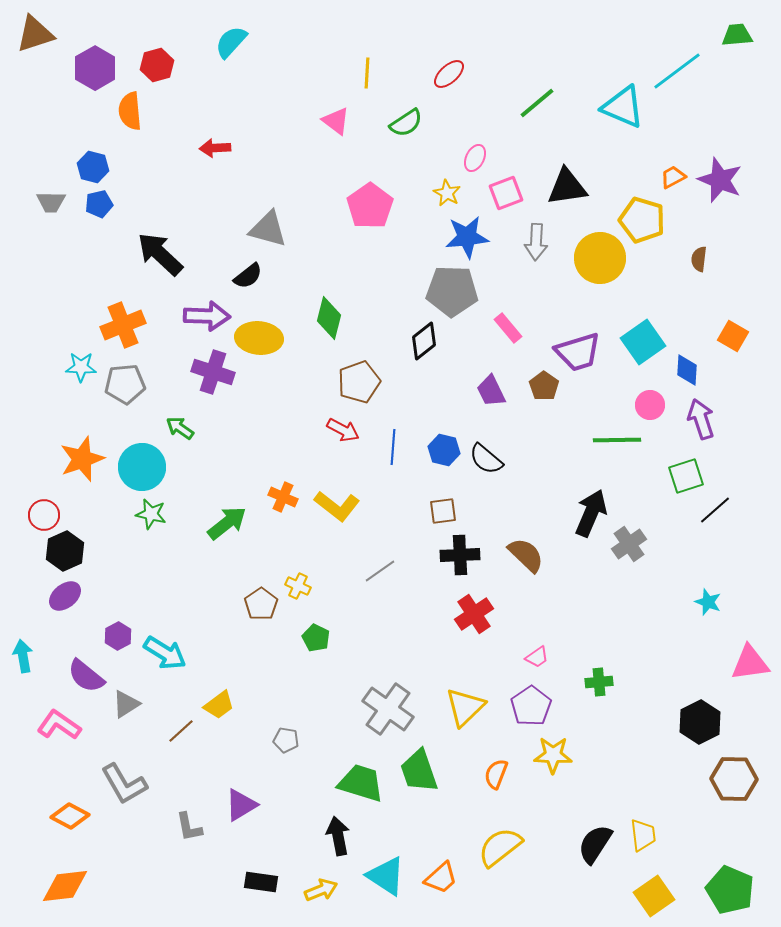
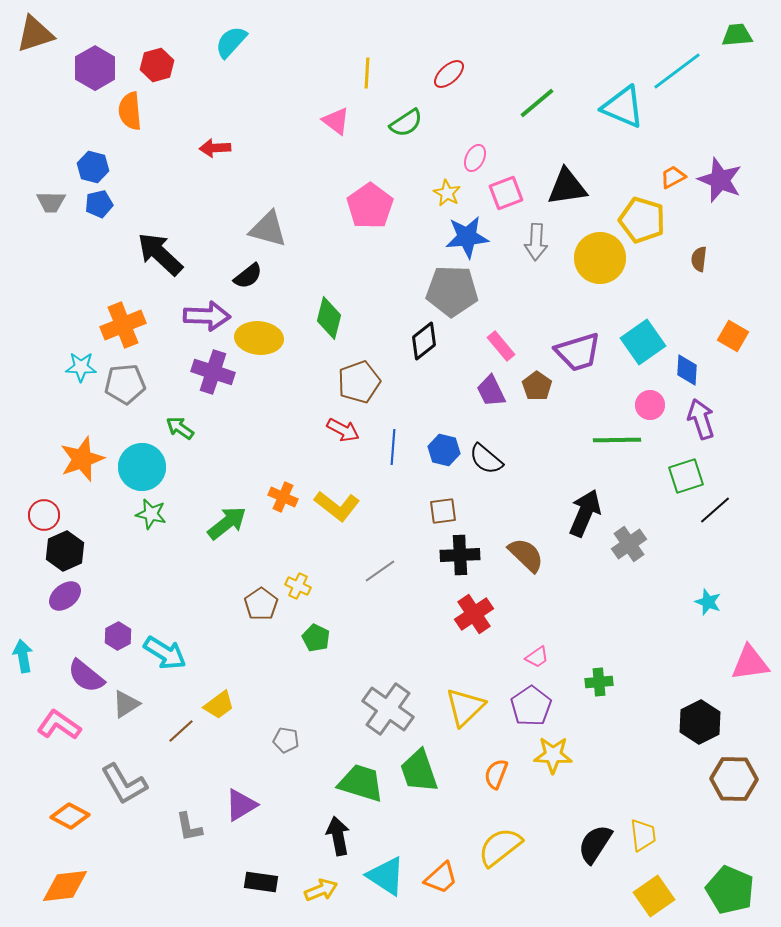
pink rectangle at (508, 328): moved 7 px left, 18 px down
brown pentagon at (544, 386): moved 7 px left
black arrow at (591, 513): moved 6 px left
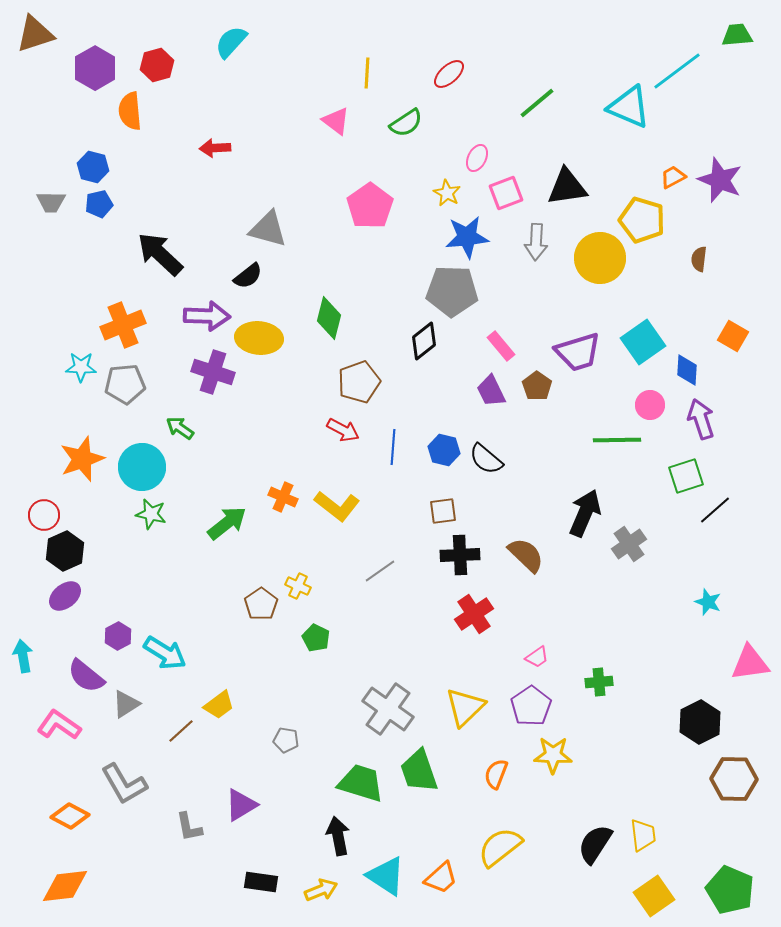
cyan triangle at (623, 107): moved 6 px right
pink ellipse at (475, 158): moved 2 px right
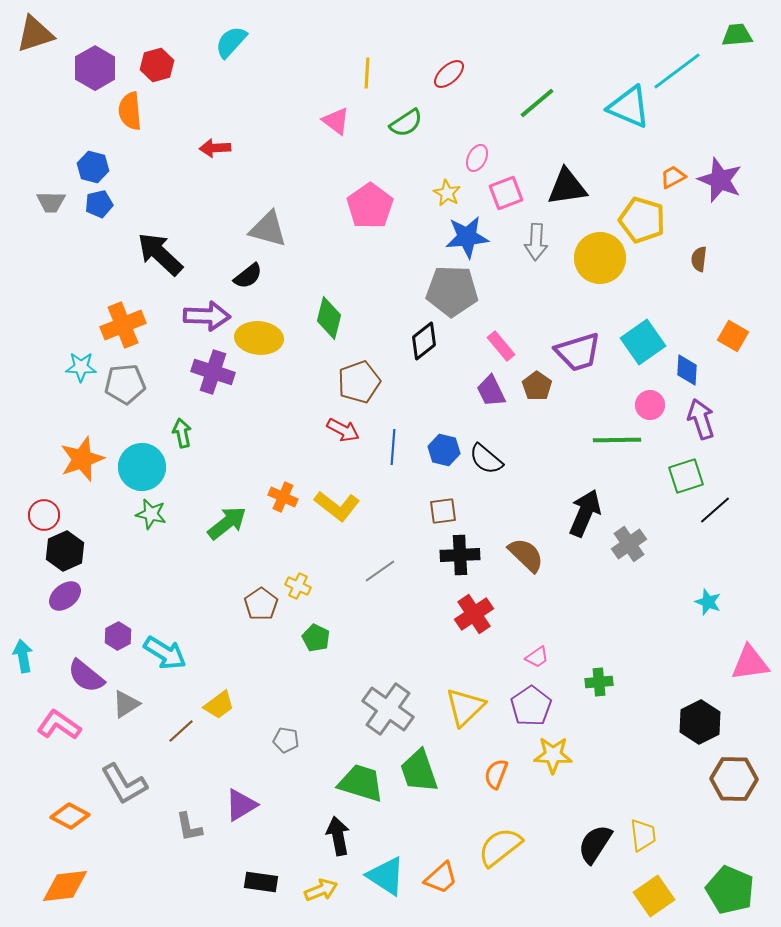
green arrow at (180, 428): moved 2 px right, 5 px down; rotated 44 degrees clockwise
